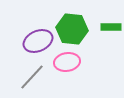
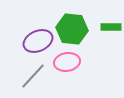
gray line: moved 1 px right, 1 px up
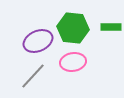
green hexagon: moved 1 px right, 1 px up
pink ellipse: moved 6 px right
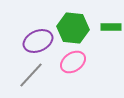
pink ellipse: rotated 25 degrees counterclockwise
gray line: moved 2 px left, 1 px up
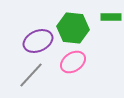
green rectangle: moved 10 px up
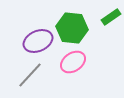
green rectangle: rotated 36 degrees counterclockwise
green hexagon: moved 1 px left
gray line: moved 1 px left
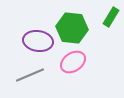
green rectangle: rotated 24 degrees counterclockwise
purple ellipse: rotated 32 degrees clockwise
gray line: rotated 24 degrees clockwise
